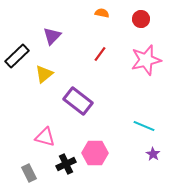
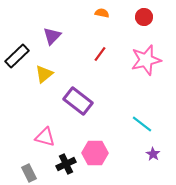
red circle: moved 3 px right, 2 px up
cyan line: moved 2 px left, 2 px up; rotated 15 degrees clockwise
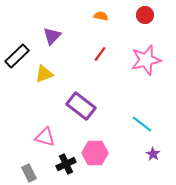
orange semicircle: moved 1 px left, 3 px down
red circle: moved 1 px right, 2 px up
yellow triangle: rotated 18 degrees clockwise
purple rectangle: moved 3 px right, 5 px down
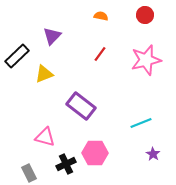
cyan line: moved 1 px left, 1 px up; rotated 60 degrees counterclockwise
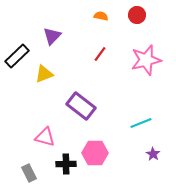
red circle: moved 8 px left
black cross: rotated 24 degrees clockwise
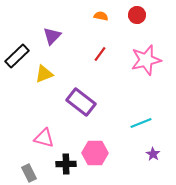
purple rectangle: moved 4 px up
pink triangle: moved 1 px left, 1 px down
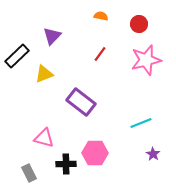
red circle: moved 2 px right, 9 px down
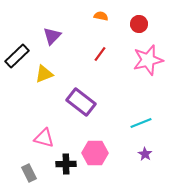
pink star: moved 2 px right
purple star: moved 8 px left
